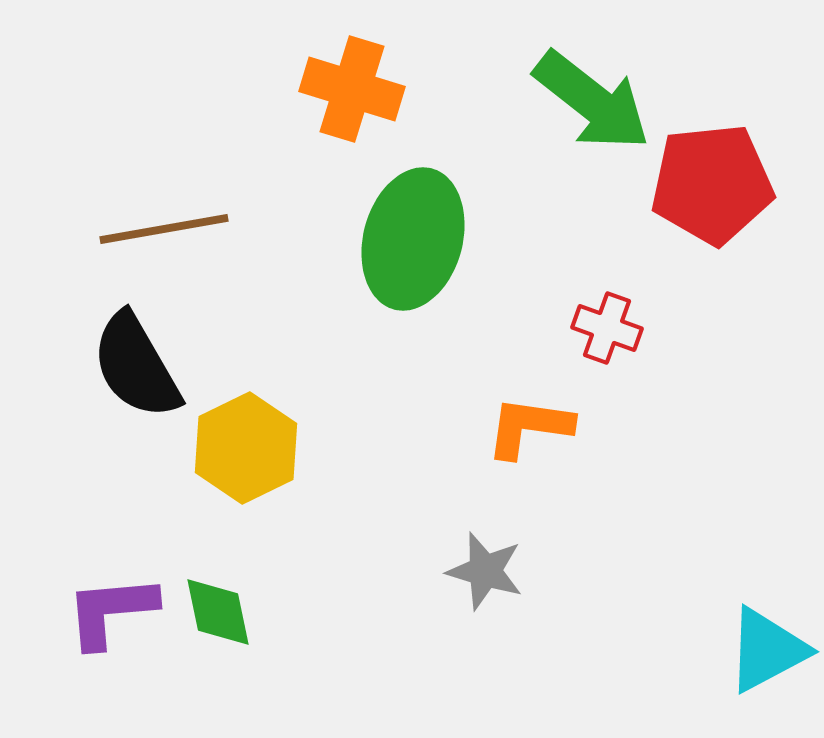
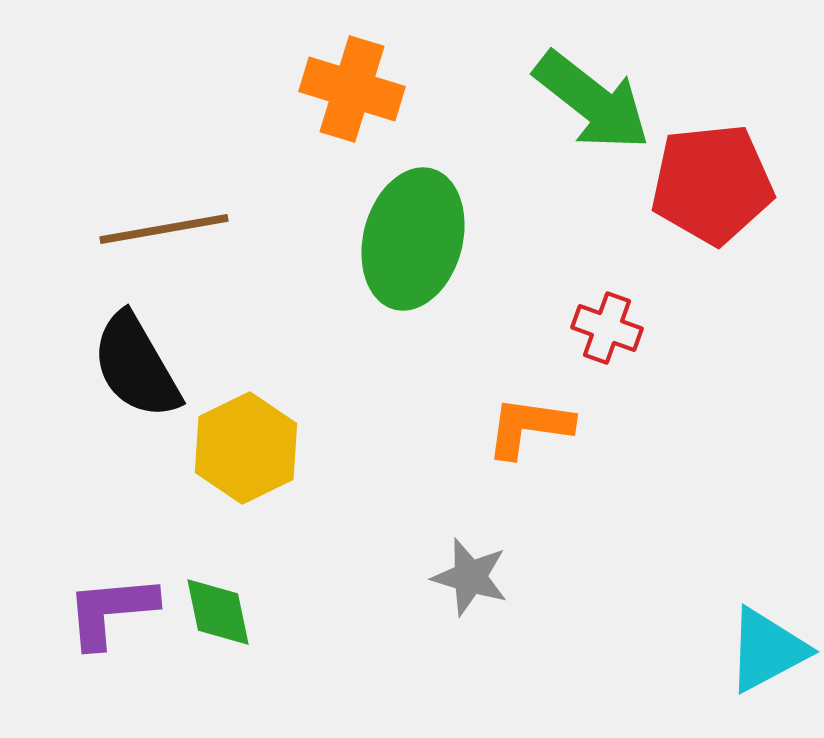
gray star: moved 15 px left, 6 px down
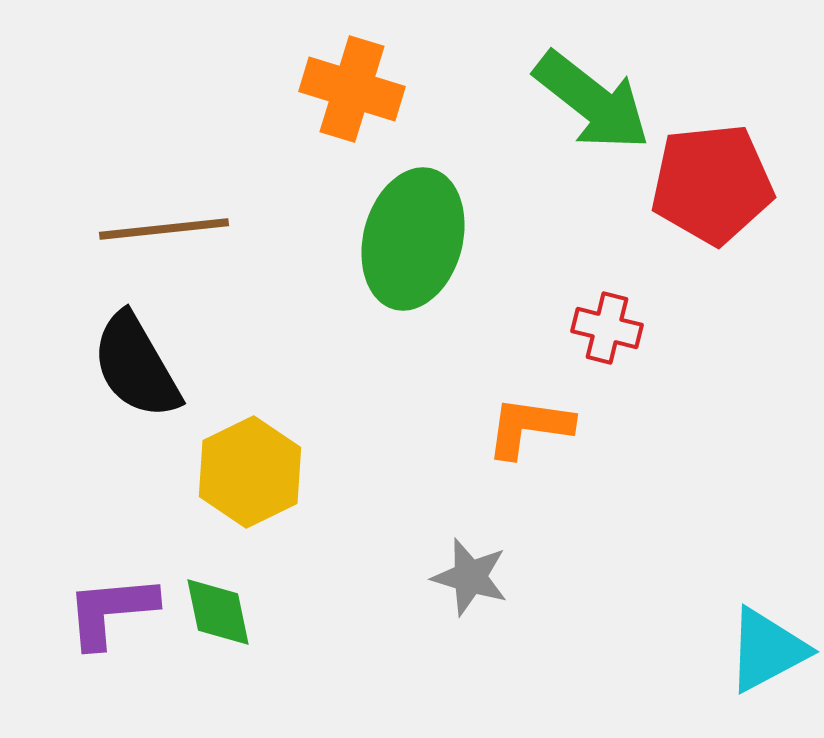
brown line: rotated 4 degrees clockwise
red cross: rotated 6 degrees counterclockwise
yellow hexagon: moved 4 px right, 24 px down
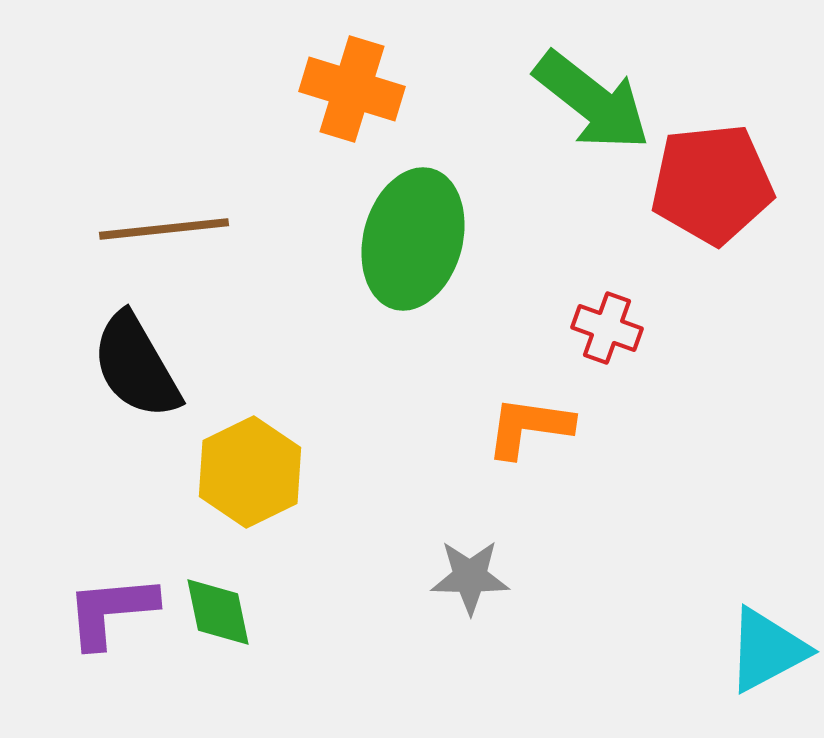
red cross: rotated 6 degrees clockwise
gray star: rotated 16 degrees counterclockwise
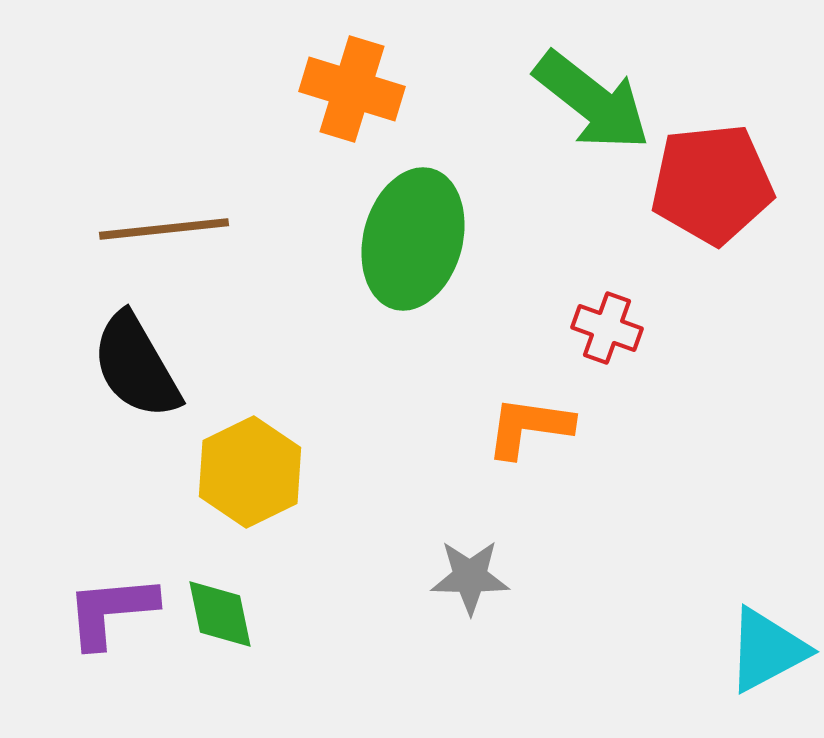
green diamond: moved 2 px right, 2 px down
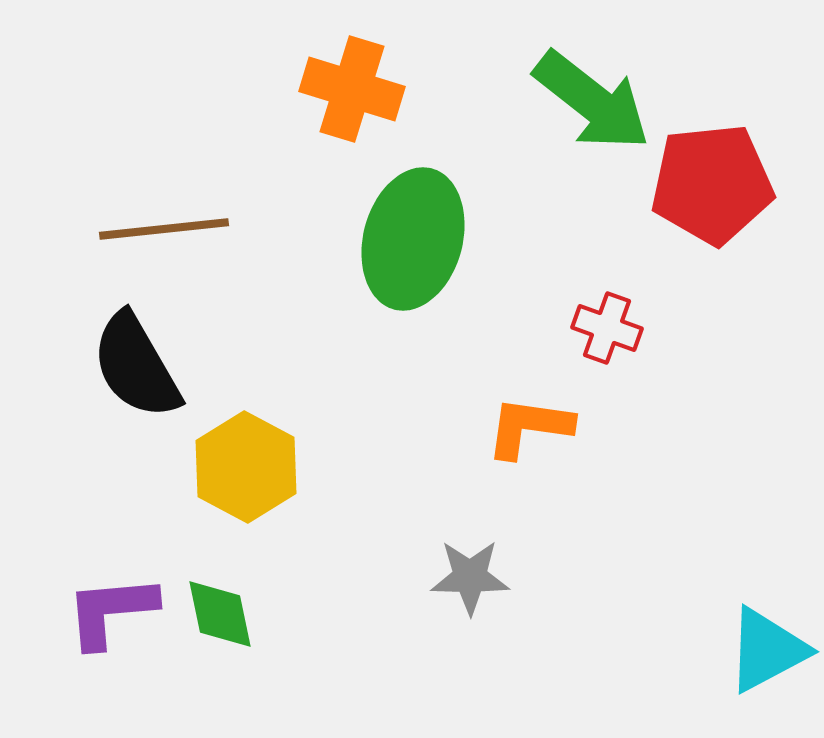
yellow hexagon: moved 4 px left, 5 px up; rotated 6 degrees counterclockwise
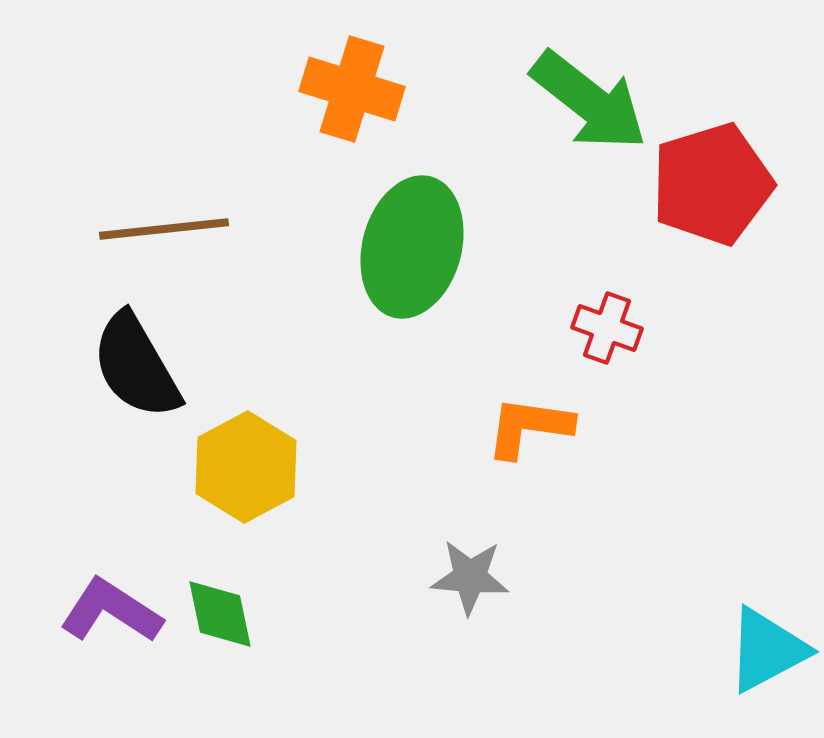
green arrow: moved 3 px left
red pentagon: rotated 11 degrees counterclockwise
green ellipse: moved 1 px left, 8 px down
yellow hexagon: rotated 4 degrees clockwise
gray star: rotated 4 degrees clockwise
purple L-shape: rotated 38 degrees clockwise
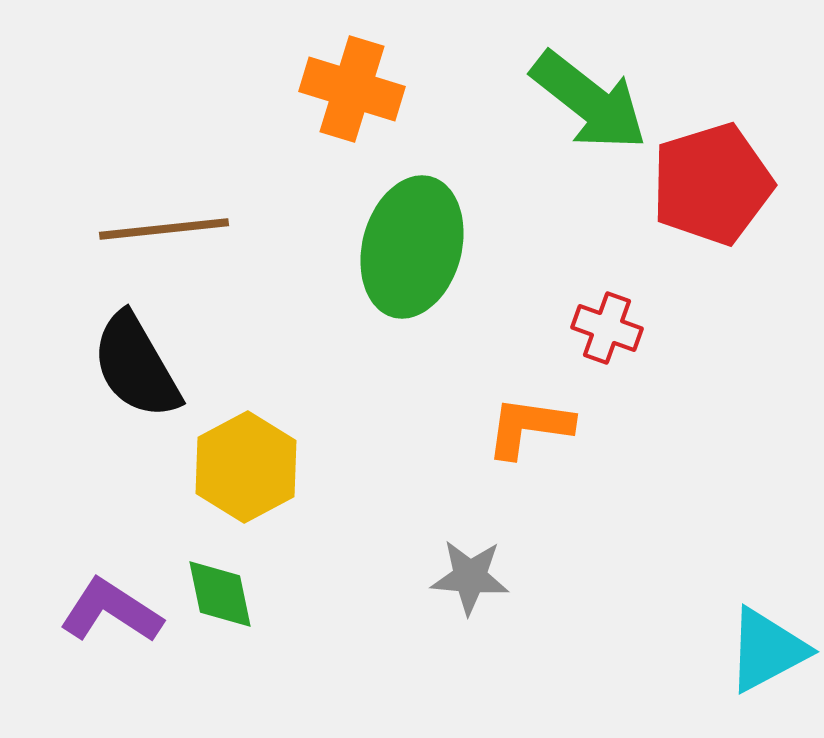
green diamond: moved 20 px up
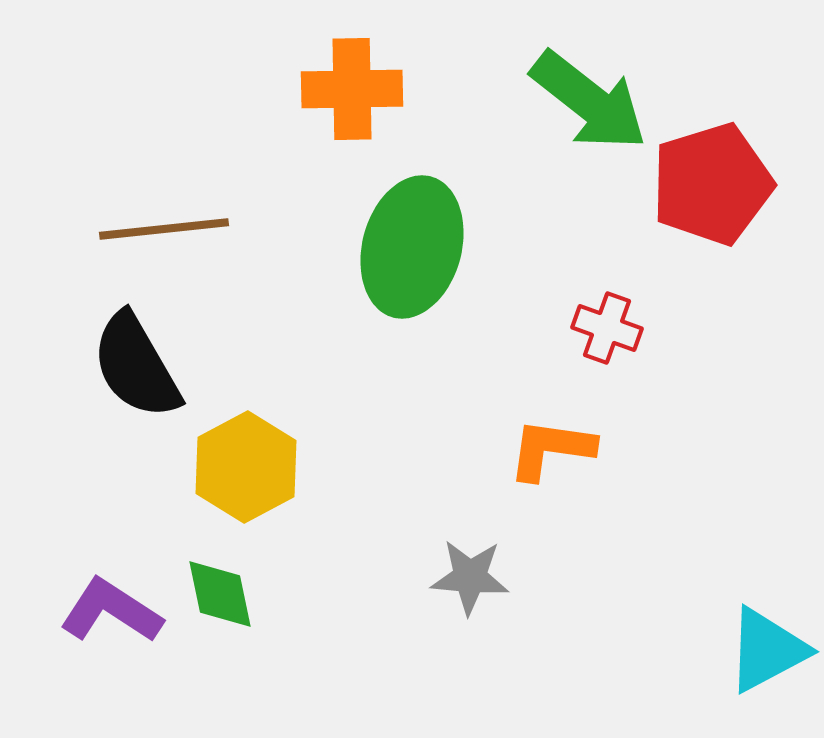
orange cross: rotated 18 degrees counterclockwise
orange L-shape: moved 22 px right, 22 px down
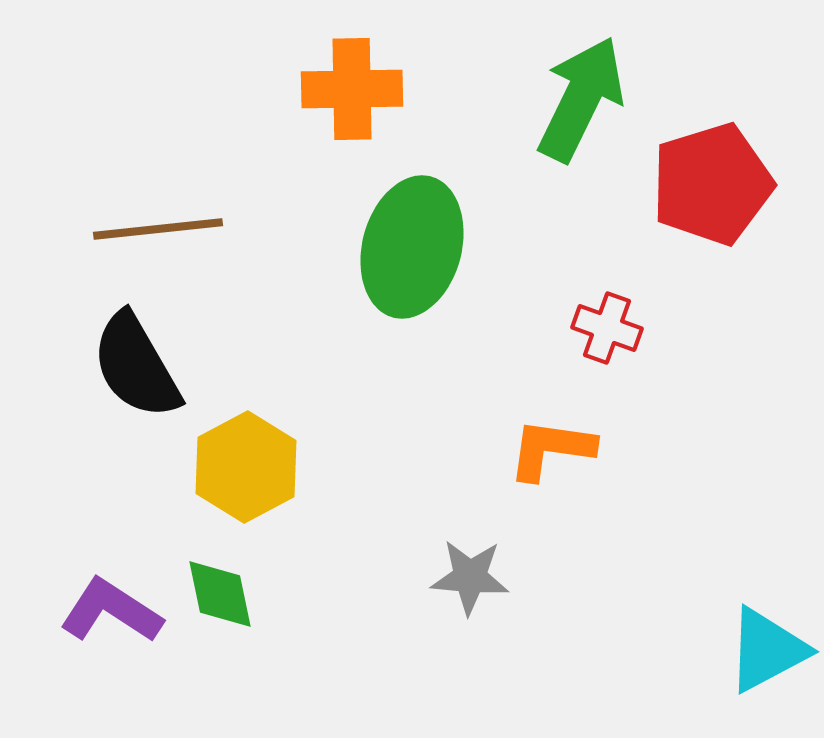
green arrow: moved 8 px left, 2 px up; rotated 102 degrees counterclockwise
brown line: moved 6 px left
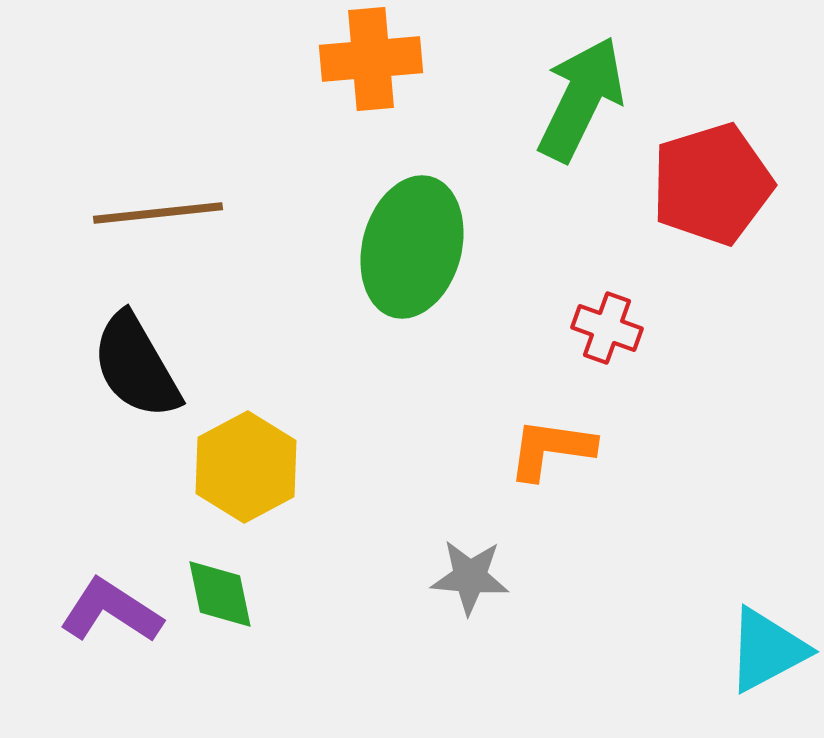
orange cross: moved 19 px right, 30 px up; rotated 4 degrees counterclockwise
brown line: moved 16 px up
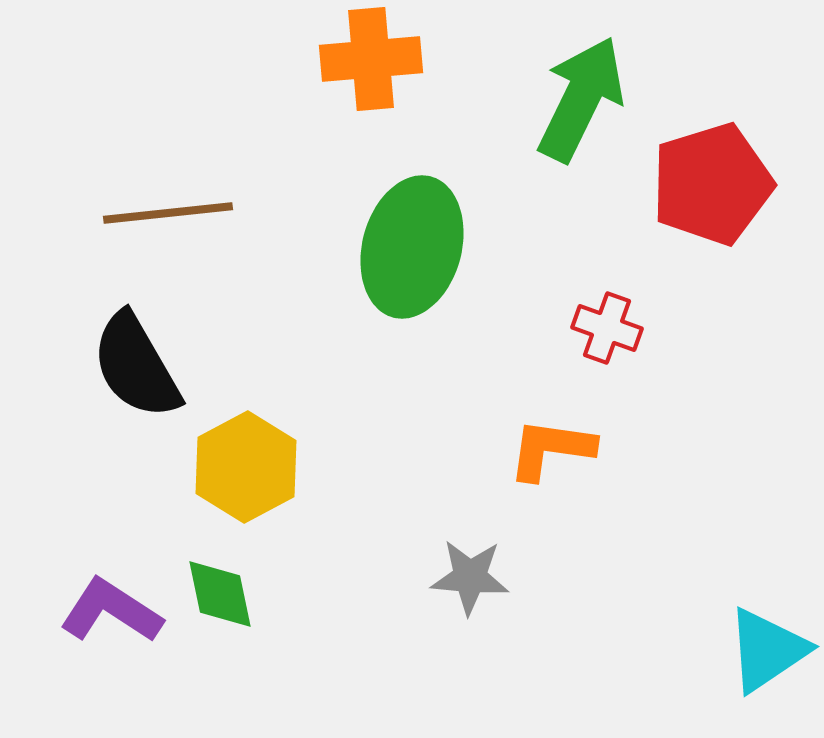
brown line: moved 10 px right
cyan triangle: rotated 6 degrees counterclockwise
